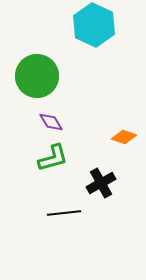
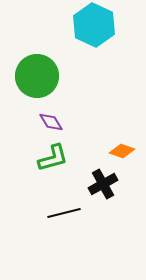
orange diamond: moved 2 px left, 14 px down
black cross: moved 2 px right, 1 px down
black line: rotated 8 degrees counterclockwise
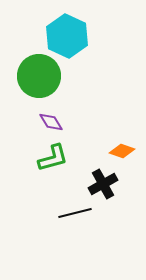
cyan hexagon: moved 27 px left, 11 px down
green circle: moved 2 px right
black line: moved 11 px right
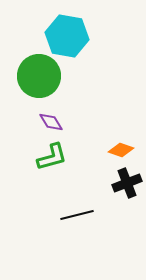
cyan hexagon: rotated 15 degrees counterclockwise
orange diamond: moved 1 px left, 1 px up
green L-shape: moved 1 px left, 1 px up
black cross: moved 24 px right, 1 px up; rotated 8 degrees clockwise
black line: moved 2 px right, 2 px down
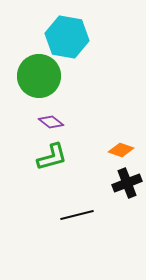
cyan hexagon: moved 1 px down
purple diamond: rotated 20 degrees counterclockwise
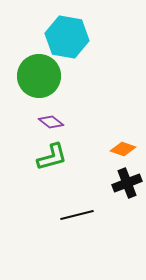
orange diamond: moved 2 px right, 1 px up
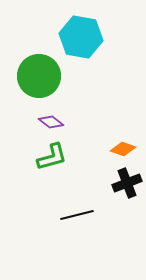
cyan hexagon: moved 14 px right
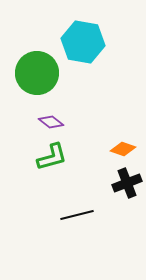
cyan hexagon: moved 2 px right, 5 px down
green circle: moved 2 px left, 3 px up
